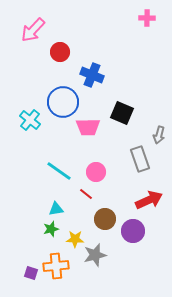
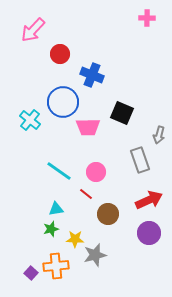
red circle: moved 2 px down
gray rectangle: moved 1 px down
brown circle: moved 3 px right, 5 px up
purple circle: moved 16 px right, 2 px down
purple square: rotated 24 degrees clockwise
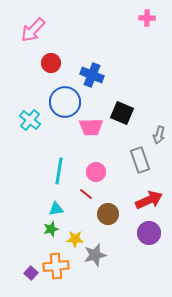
red circle: moved 9 px left, 9 px down
blue circle: moved 2 px right
pink trapezoid: moved 3 px right
cyan line: rotated 64 degrees clockwise
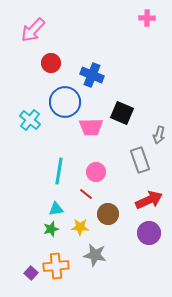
yellow star: moved 5 px right, 12 px up
gray star: rotated 25 degrees clockwise
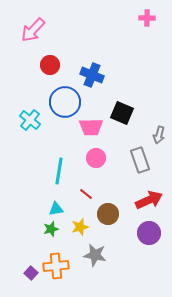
red circle: moved 1 px left, 2 px down
pink circle: moved 14 px up
yellow star: rotated 18 degrees counterclockwise
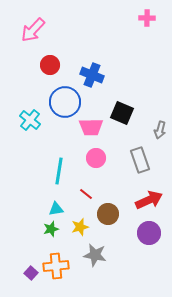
gray arrow: moved 1 px right, 5 px up
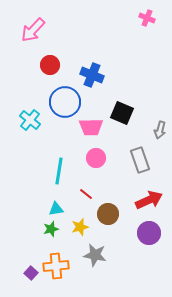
pink cross: rotated 21 degrees clockwise
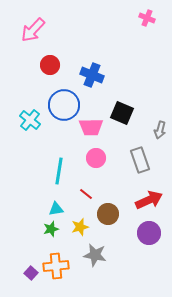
blue circle: moved 1 px left, 3 px down
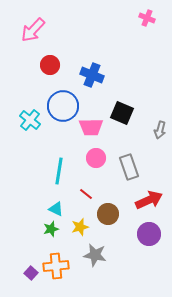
blue circle: moved 1 px left, 1 px down
gray rectangle: moved 11 px left, 7 px down
cyan triangle: rotated 35 degrees clockwise
purple circle: moved 1 px down
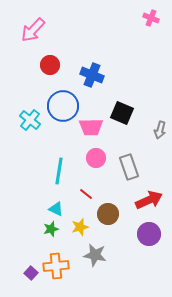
pink cross: moved 4 px right
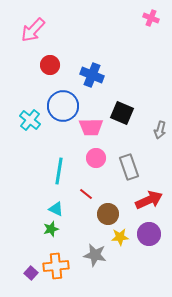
yellow star: moved 40 px right, 10 px down; rotated 12 degrees clockwise
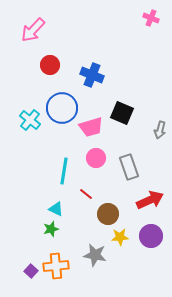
blue circle: moved 1 px left, 2 px down
pink trapezoid: rotated 15 degrees counterclockwise
cyan line: moved 5 px right
red arrow: moved 1 px right
purple circle: moved 2 px right, 2 px down
purple square: moved 2 px up
